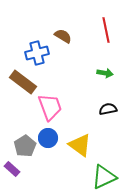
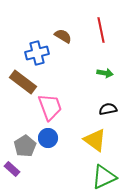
red line: moved 5 px left
yellow triangle: moved 15 px right, 5 px up
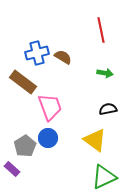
brown semicircle: moved 21 px down
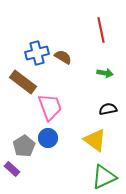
gray pentagon: moved 1 px left
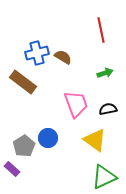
green arrow: rotated 28 degrees counterclockwise
pink trapezoid: moved 26 px right, 3 px up
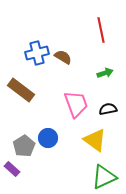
brown rectangle: moved 2 px left, 8 px down
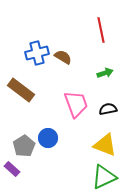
yellow triangle: moved 10 px right, 5 px down; rotated 15 degrees counterclockwise
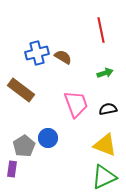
purple rectangle: rotated 56 degrees clockwise
